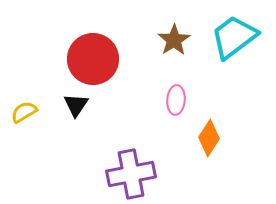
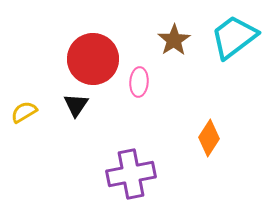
pink ellipse: moved 37 px left, 18 px up
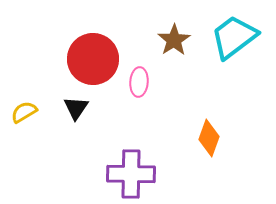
black triangle: moved 3 px down
orange diamond: rotated 12 degrees counterclockwise
purple cross: rotated 12 degrees clockwise
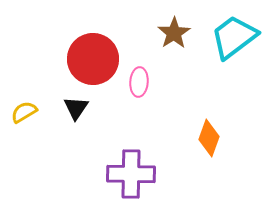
brown star: moved 7 px up
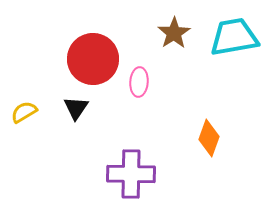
cyan trapezoid: rotated 27 degrees clockwise
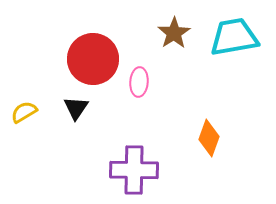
purple cross: moved 3 px right, 4 px up
